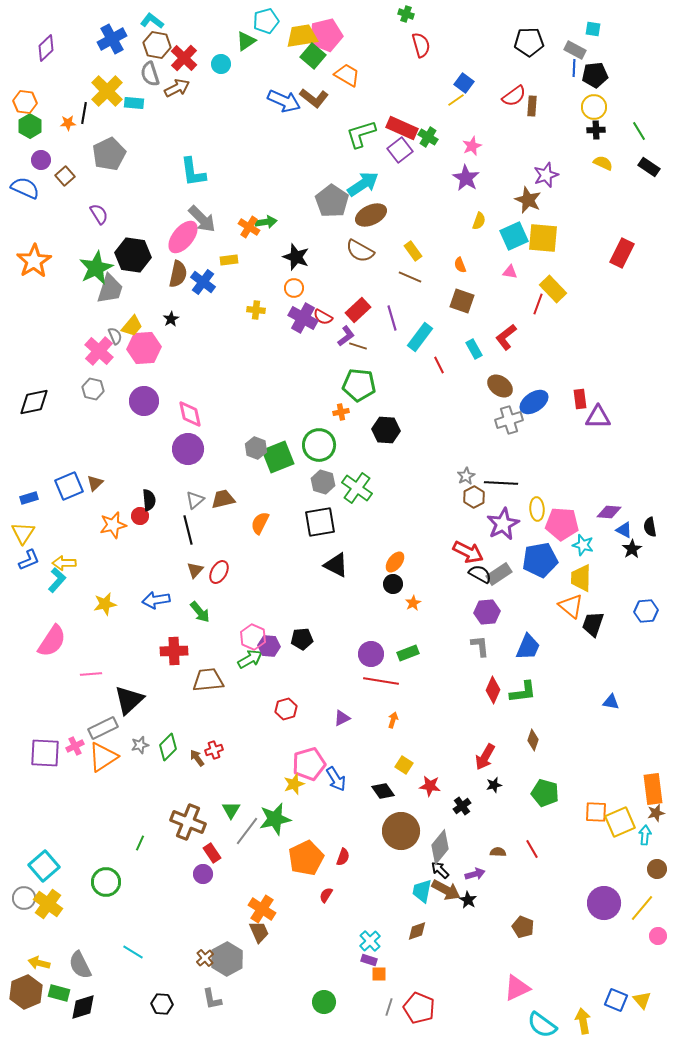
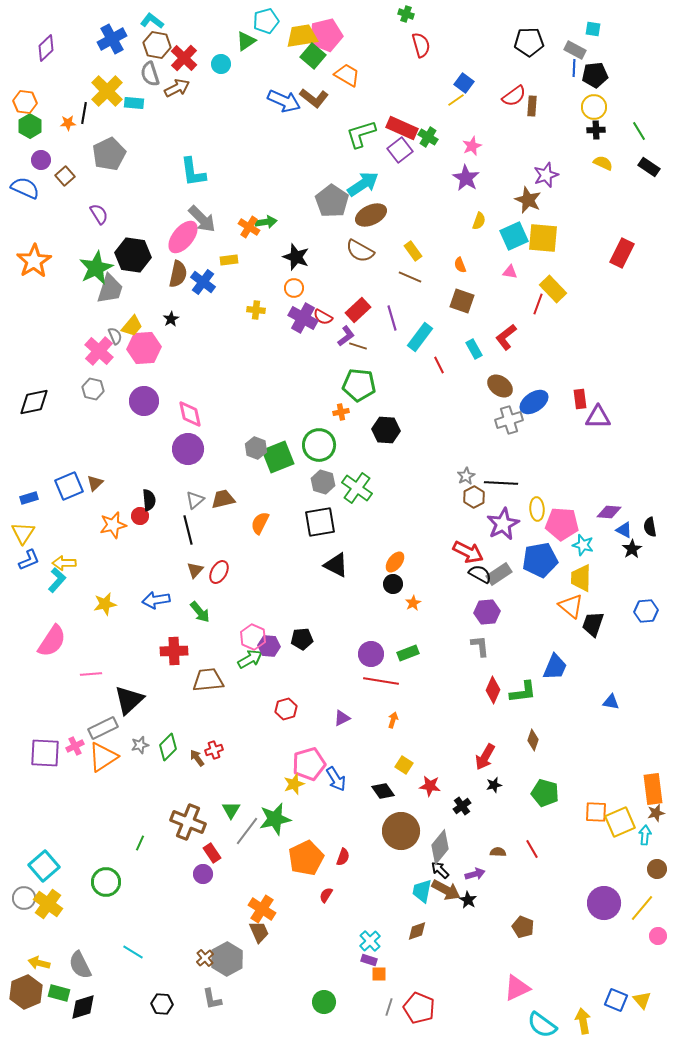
blue trapezoid at (528, 647): moved 27 px right, 20 px down
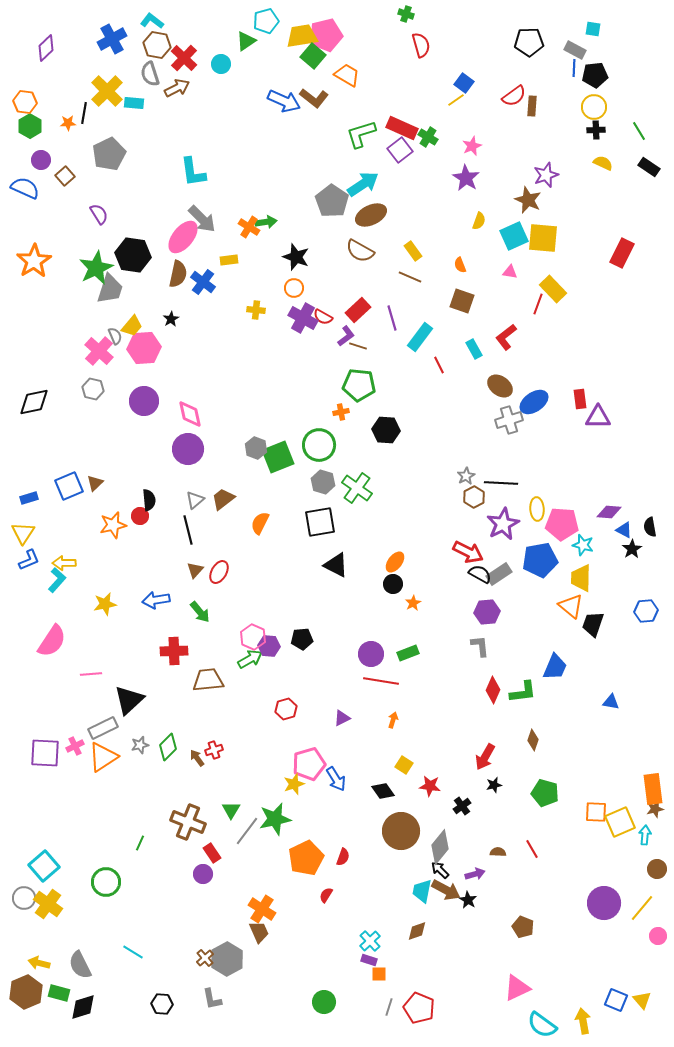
brown trapezoid at (223, 499): rotated 25 degrees counterclockwise
brown star at (656, 813): moved 1 px left, 4 px up
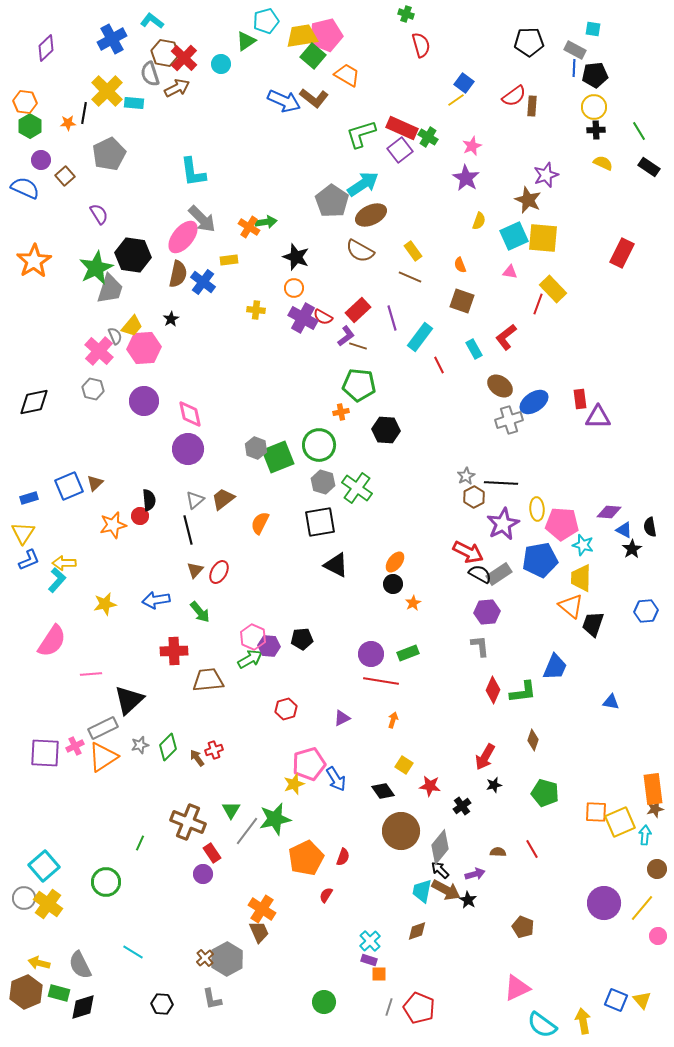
brown hexagon at (157, 45): moved 8 px right, 8 px down
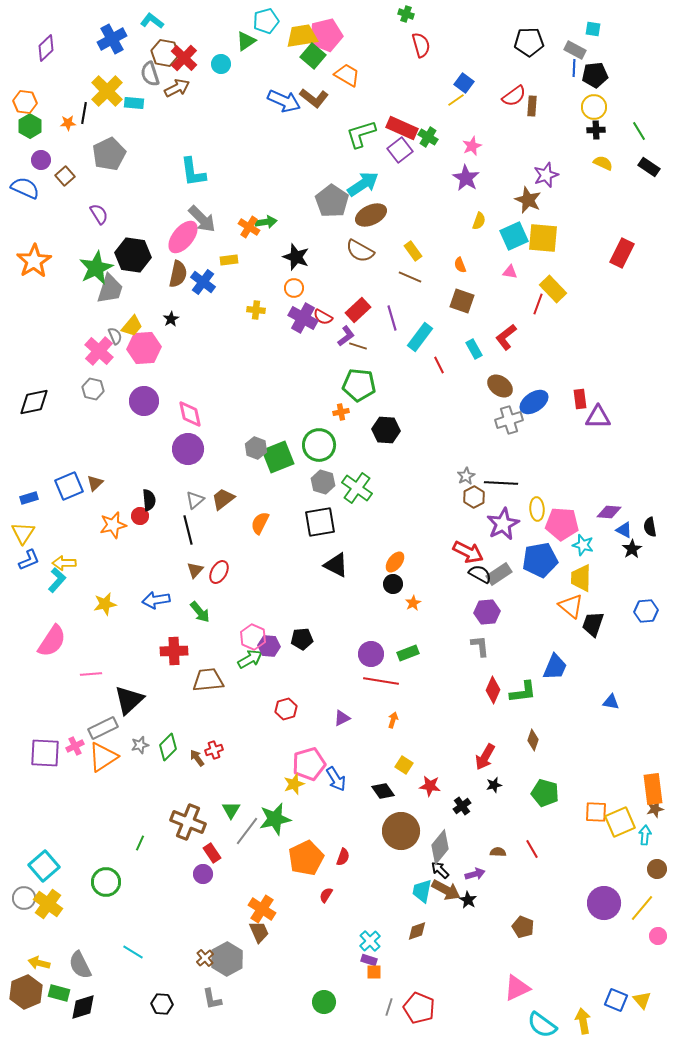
orange square at (379, 974): moved 5 px left, 2 px up
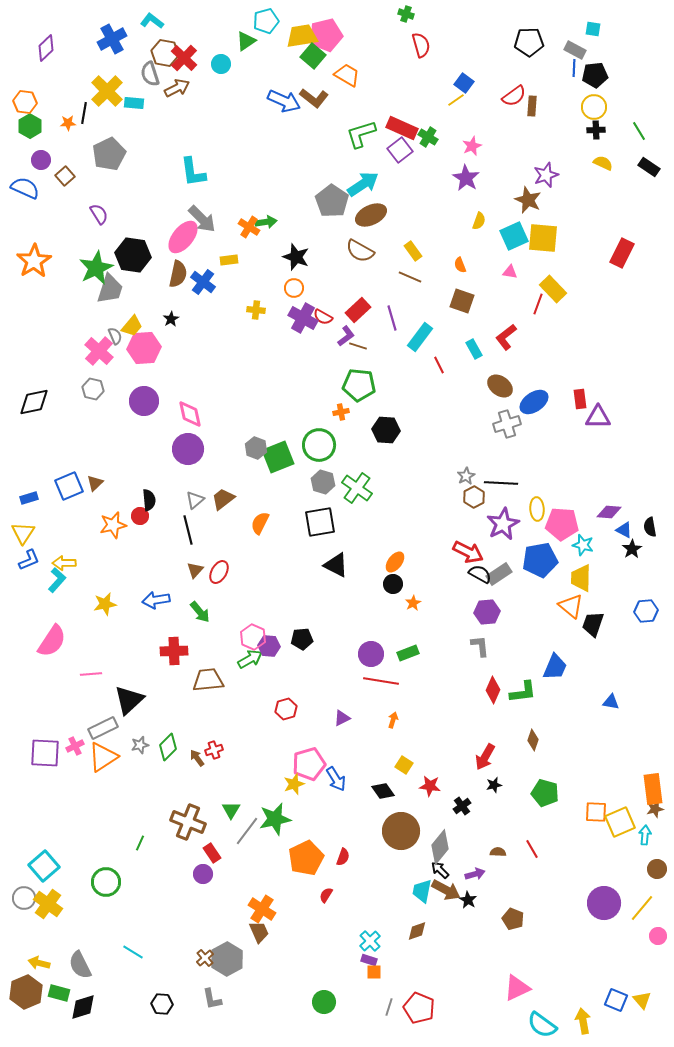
gray cross at (509, 420): moved 2 px left, 4 px down
brown pentagon at (523, 927): moved 10 px left, 8 px up
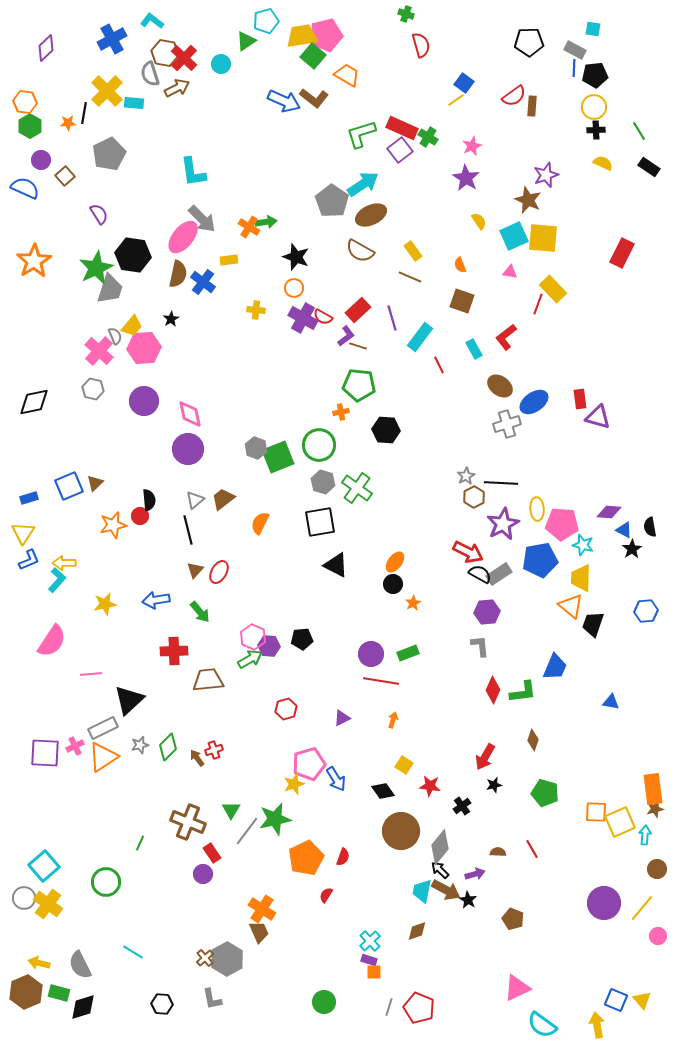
yellow semicircle at (479, 221): rotated 54 degrees counterclockwise
purple triangle at (598, 417): rotated 16 degrees clockwise
yellow arrow at (583, 1021): moved 14 px right, 4 px down
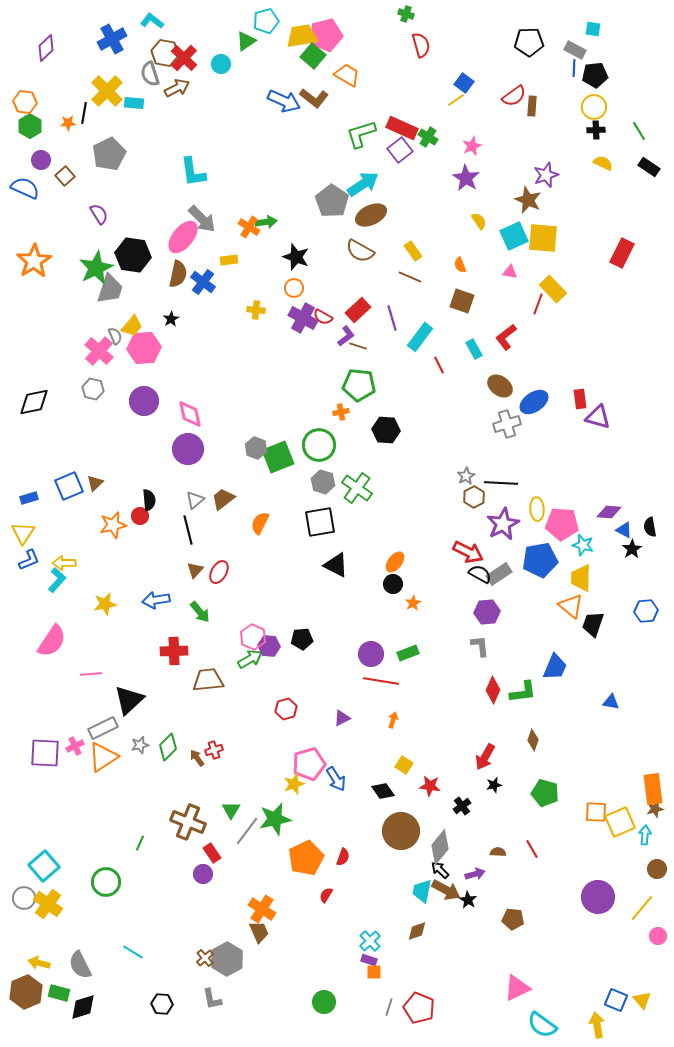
purple circle at (604, 903): moved 6 px left, 6 px up
brown pentagon at (513, 919): rotated 15 degrees counterclockwise
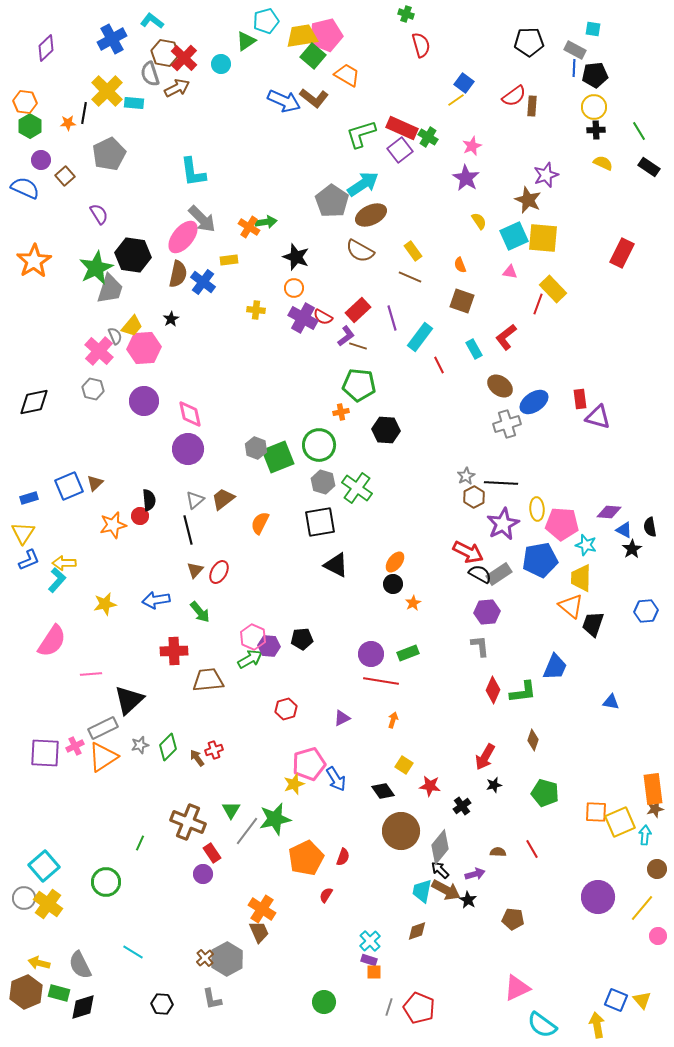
cyan star at (583, 545): moved 3 px right
